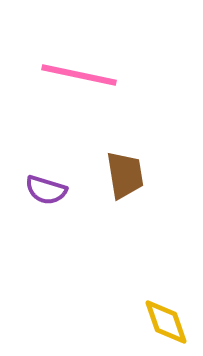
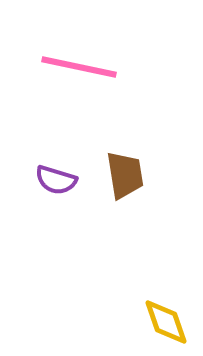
pink line: moved 8 px up
purple semicircle: moved 10 px right, 10 px up
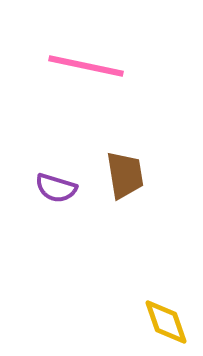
pink line: moved 7 px right, 1 px up
purple semicircle: moved 8 px down
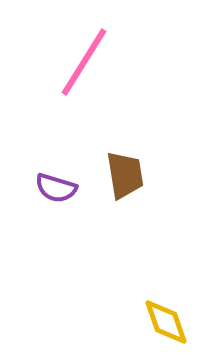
pink line: moved 2 px left, 4 px up; rotated 70 degrees counterclockwise
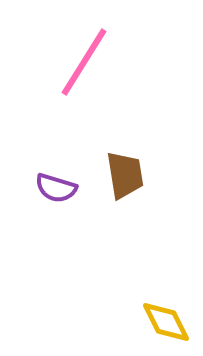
yellow diamond: rotated 8 degrees counterclockwise
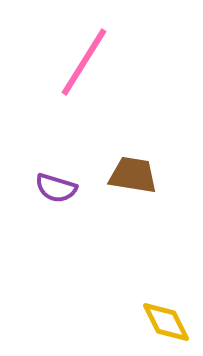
brown trapezoid: moved 8 px right; rotated 72 degrees counterclockwise
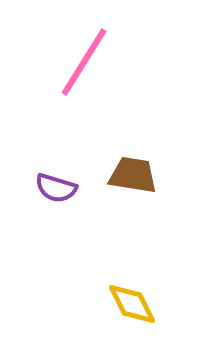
yellow diamond: moved 34 px left, 18 px up
